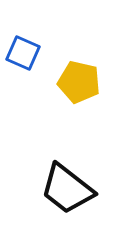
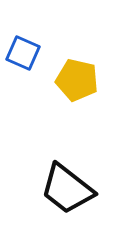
yellow pentagon: moved 2 px left, 2 px up
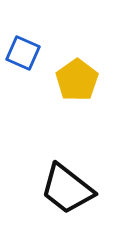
yellow pentagon: rotated 24 degrees clockwise
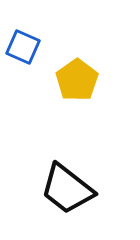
blue square: moved 6 px up
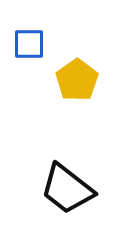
blue square: moved 6 px right, 3 px up; rotated 24 degrees counterclockwise
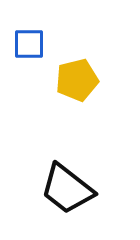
yellow pentagon: rotated 21 degrees clockwise
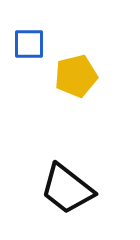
yellow pentagon: moved 1 px left, 4 px up
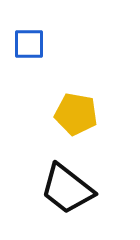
yellow pentagon: moved 38 px down; rotated 24 degrees clockwise
